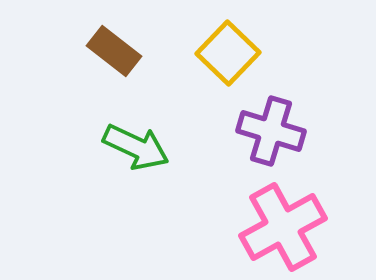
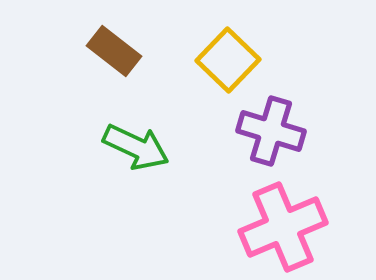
yellow square: moved 7 px down
pink cross: rotated 6 degrees clockwise
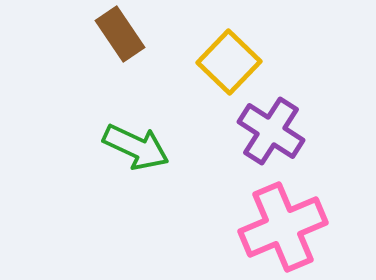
brown rectangle: moved 6 px right, 17 px up; rotated 18 degrees clockwise
yellow square: moved 1 px right, 2 px down
purple cross: rotated 16 degrees clockwise
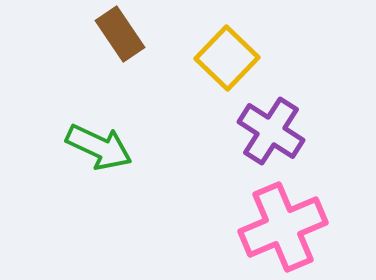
yellow square: moved 2 px left, 4 px up
green arrow: moved 37 px left
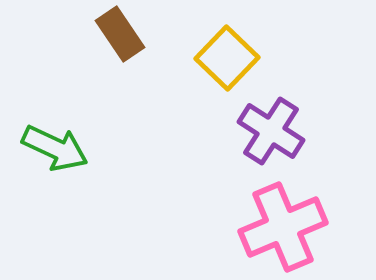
green arrow: moved 44 px left, 1 px down
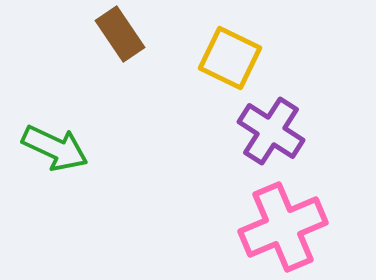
yellow square: moved 3 px right; rotated 18 degrees counterclockwise
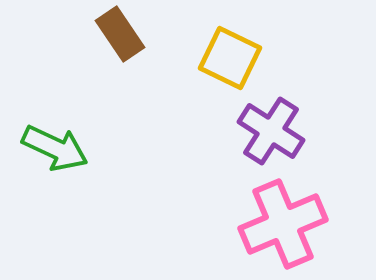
pink cross: moved 3 px up
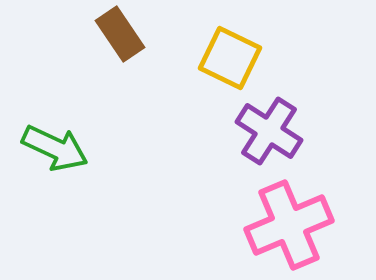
purple cross: moved 2 px left
pink cross: moved 6 px right, 1 px down
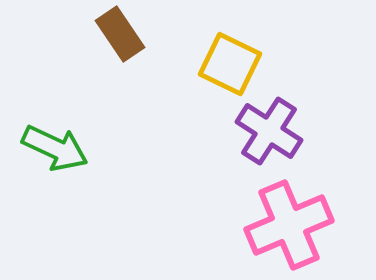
yellow square: moved 6 px down
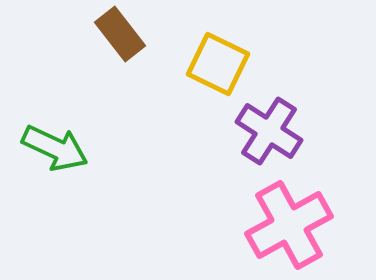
brown rectangle: rotated 4 degrees counterclockwise
yellow square: moved 12 px left
pink cross: rotated 6 degrees counterclockwise
